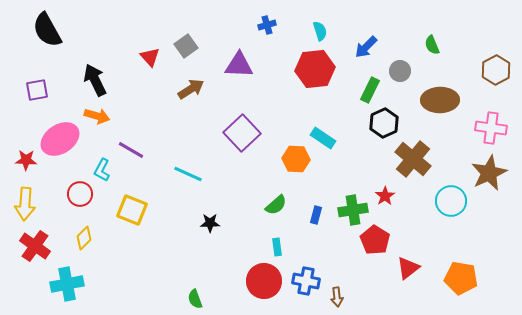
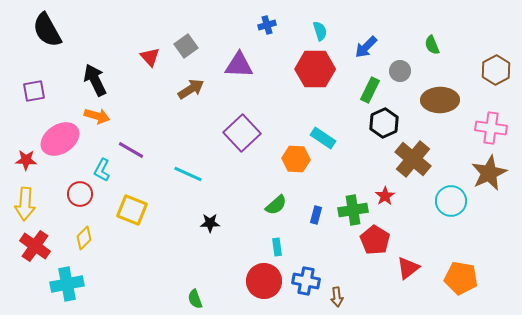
red hexagon at (315, 69): rotated 6 degrees clockwise
purple square at (37, 90): moved 3 px left, 1 px down
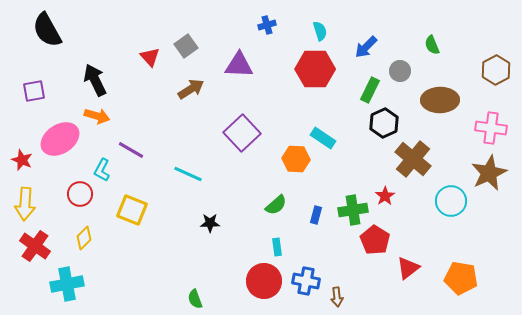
red star at (26, 160): moved 4 px left; rotated 20 degrees clockwise
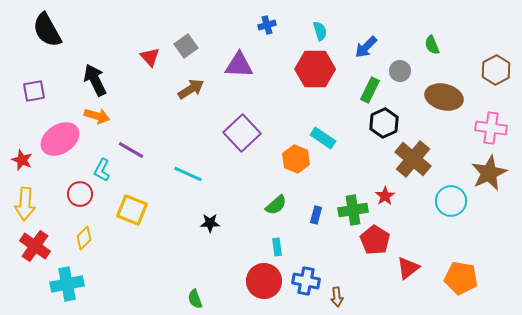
brown ellipse at (440, 100): moved 4 px right, 3 px up; rotated 15 degrees clockwise
orange hexagon at (296, 159): rotated 20 degrees clockwise
